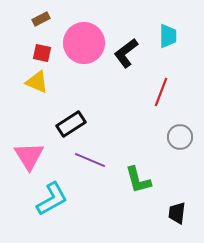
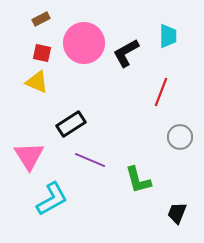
black L-shape: rotated 8 degrees clockwise
black trapezoid: rotated 15 degrees clockwise
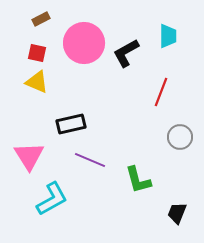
red square: moved 5 px left
black rectangle: rotated 20 degrees clockwise
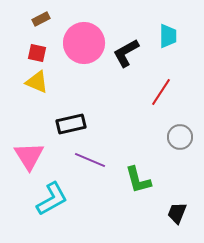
red line: rotated 12 degrees clockwise
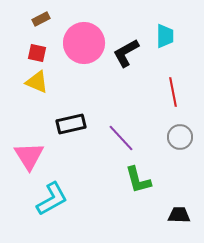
cyan trapezoid: moved 3 px left
red line: moved 12 px right; rotated 44 degrees counterclockwise
purple line: moved 31 px right, 22 px up; rotated 24 degrees clockwise
black trapezoid: moved 2 px right, 2 px down; rotated 70 degrees clockwise
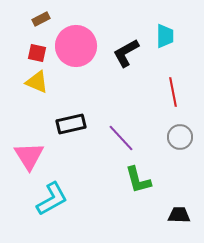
pink circle: moved 8 px left, 3 px down
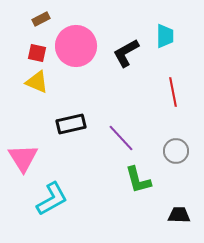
gray circle: moved 4 px left, 14 px down
pink triangle: moved 6 px left, 2 px down
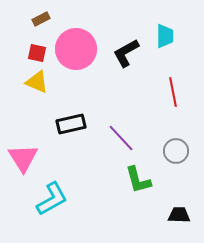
pink circle: moved 3 px down
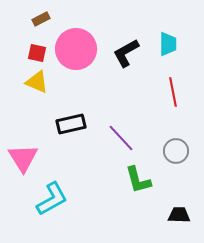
cyan trapezoid: moved 3 px right, 8 px down
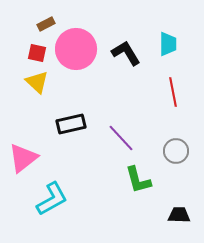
brown rectangle: moved 5 px right, 5 px down
black L-shape: rotated 88 degrees clockwise
yellow triangle: rotated 20 degrees clockwise
pink triangle: rotated 24 degrees clockwise
